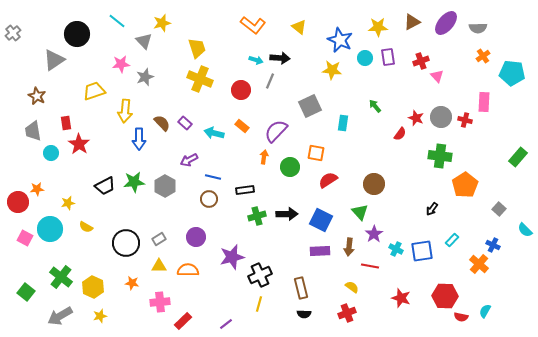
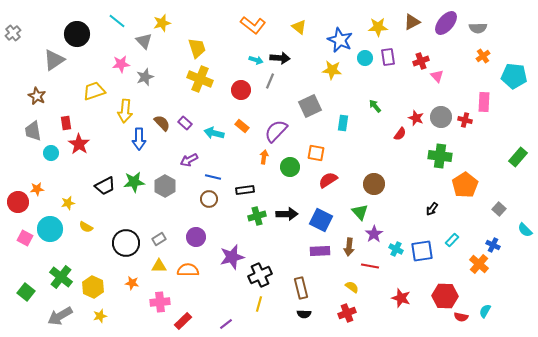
cyan pentagon at (512, 73): moved 2 px right, 3 px down
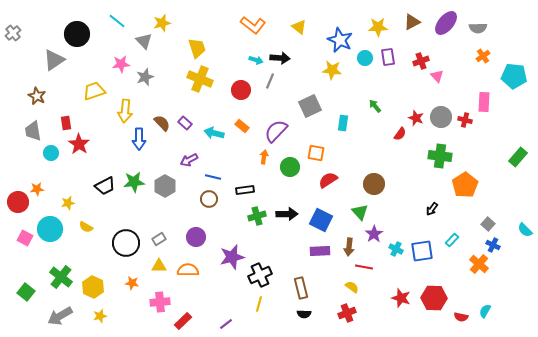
gray square at (499, 209): moved 11 px left, 15 px down
red line at (370, 266): moved 6 px left, 1 px down
red hexagon at (445, 296): moved 11 px left, 2 px down
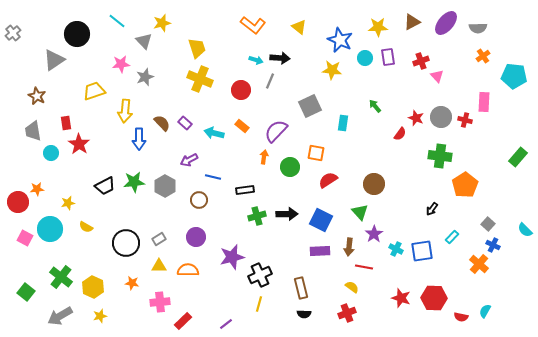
brown circle at (209, 199): moved 10 px left, 1 px down
cyan rectangle at (452, 240): moved 3 px up
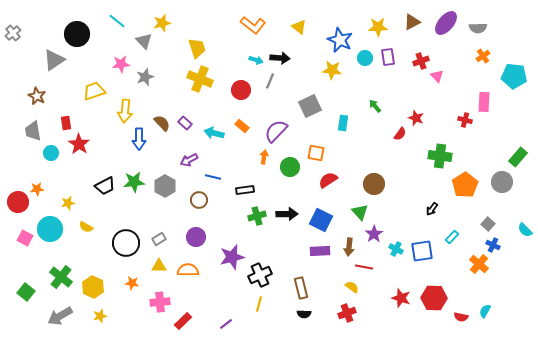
gray circle at (441, 117): moved 61 px right, 65 px down
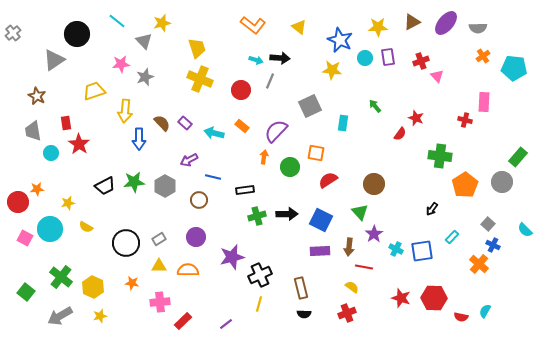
cyan pentagon at (514, 76): moved 8 px up
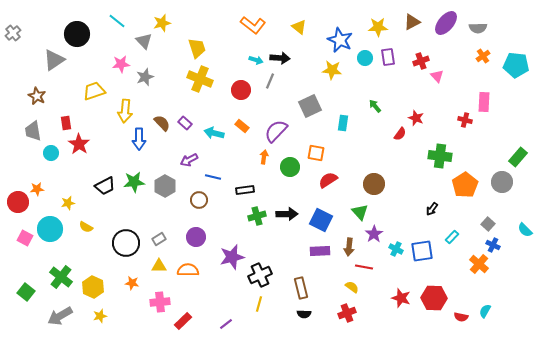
cyan pentagon at (514, 68): moved 2 px right, 3 px up
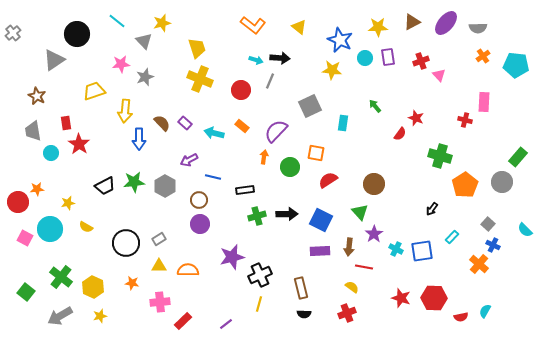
pink triangle at (437, 76): moved 2 px right, 1 px up
green cross at (440, 156): rotated 10 degrees clockwise
purple circle at (196, 237): moved 4 px right, 13 px up
red semicircle at (461, 317): rotated 24 degrees counterclockwise
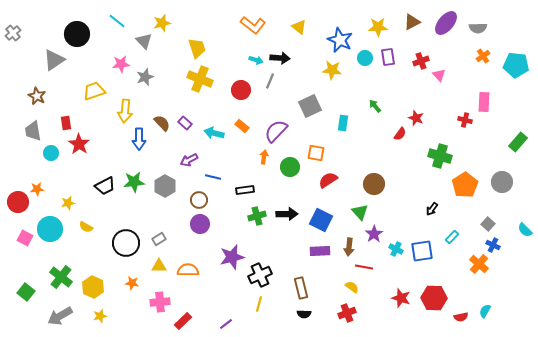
green rectangle at (518, 157): moved 15 px up
